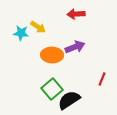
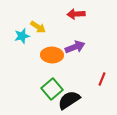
cyan star: moved 1 px right, 3 px down; rotated 21 degrees counterclockwise
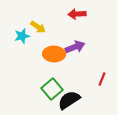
red arrow: moved 1 px right
orange ellipse: moved 2 px right, 1 px up
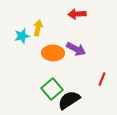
yellow arrow: moved 1 px down; rotated 112 degrees counterclockwise
purple arrow: moved 1 px right, 2 px down; rotated 48 degrees clockwise
orange ellipse: moved 1 px left, 1 px up
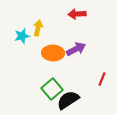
purple arrow: rotated 54 degrees counterclockwise
black semicircle: moved 1 px left
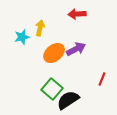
yellow arrow: moved 2 px right
cyan star: moved 1 px down
orange ellipse: moved 1 px right; rotated 40 degrees counterclockwise
green square: rotated 10 degrees counterclockwise
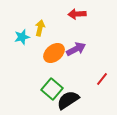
red line: rotated 16 degrees clockwise
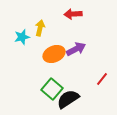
red arrow: moved 4 px left
orange ellipse: moved 1 px down; rotated 15 degrees clockwise
black semicircle: moved 1 px up
